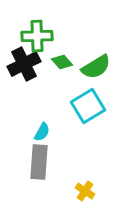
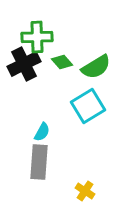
green cross: moved 1 px down
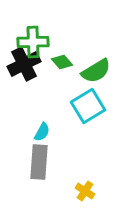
green cross: moved 4 px left, 5 px down
green semicircle: moved 4 px down
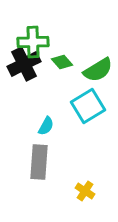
green semicircle: moved 2 px right, 1 px up
cyan semicircle: moved 4 px right, 6 px up
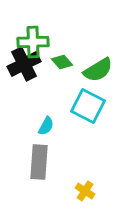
cyan square: rotated 32 degrees counterclockwise
